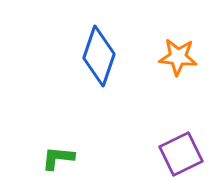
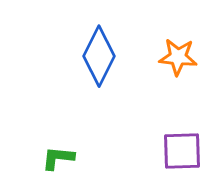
blue diamond: rotated 8 degrees clockwise
purple square: moved 1 px right, 3 px up; rotated 24 degrees clockwise
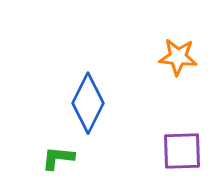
blue diamond: moved 11 px left, 47 px down
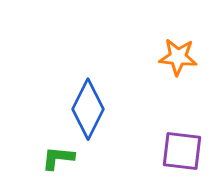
blue diamond: moved 6 px down
purple square: rotated 9 degrees clockwise
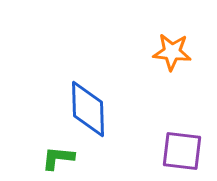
orange star: moved 6 px left, 5 px up
blue diamond: rotated 28 degrees counterclockwise
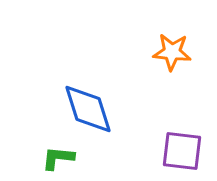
blue diamond: rotated 16 degrees counterclockwise
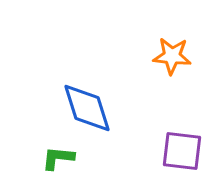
orange star: moved 4 px down
blue diamond: moved 1 px left, 1 px up
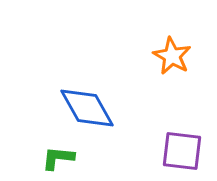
orange star: rotated 24 degrees clockwise
blue diamond: rotated 12 degrees counterclockwise
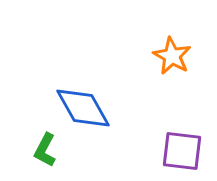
blue diamond: moved 4 px left
green L-shape: moved 13 px left, 8 px up; rotated 68 degrees counterclockwise
